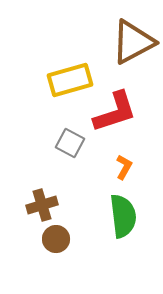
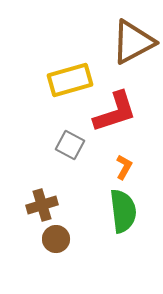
gray square: moved 2 px down
green semicircle: moved 5 px up
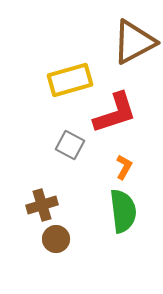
brown triangle: moved 1 px right
red L-shape: moved 1 px down
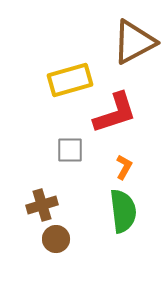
gray square: moved 5 px down; rotated 28 degrees counterclockwise
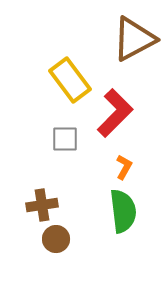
brown triangle: moved 3 px up
yellow rectangle: rotated 69 degrees clockwise
red L-shape: rotated 27 degrees counterclockwise
gray square: moved 5 px left, 11 px up
brown cross: rotated 8 degrees clockwise
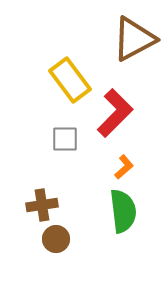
orange L-shape: rotated 20 degrees clockwise
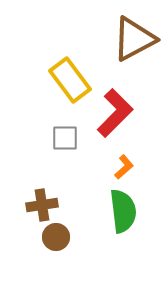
gray square: moved 1 px up
brown circle: moved 2 px up
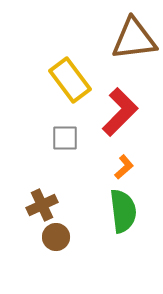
brown triangle: rotated 21 degrees clockwise
red L-shape: moved 5 px right, 1 px up
brown cross: rotated 16 degrees counterclockwise
